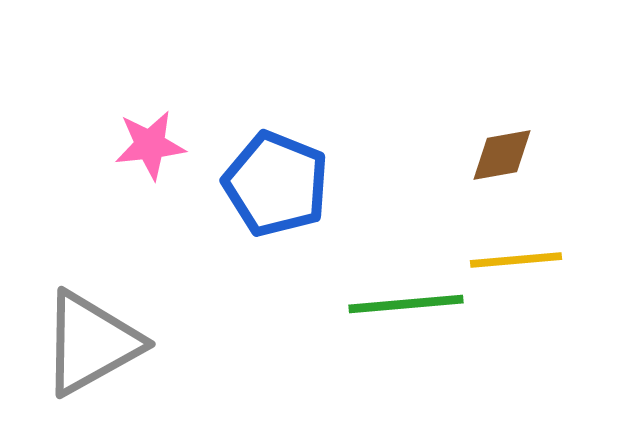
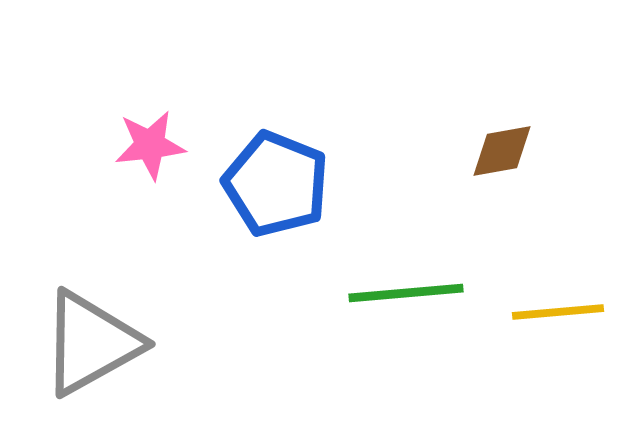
brown diamond: moved 4 px up
yellow line: moved 42 px right, 52 px down
green line: moved 11 px up
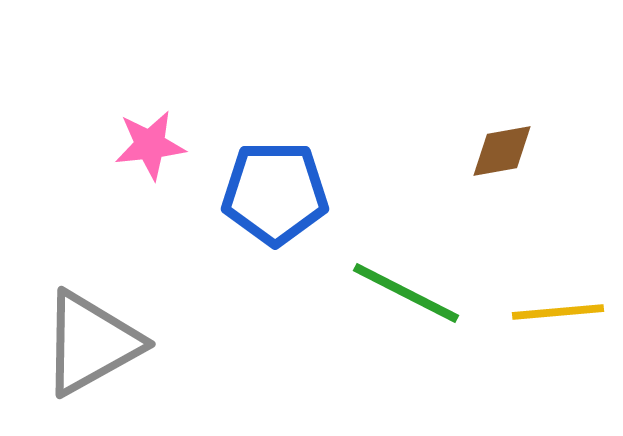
blue pentagon: moved 1 px left, 9 px down; rotated 22 degrees counterclockwise
green line: rotated 32 degrees clockwise
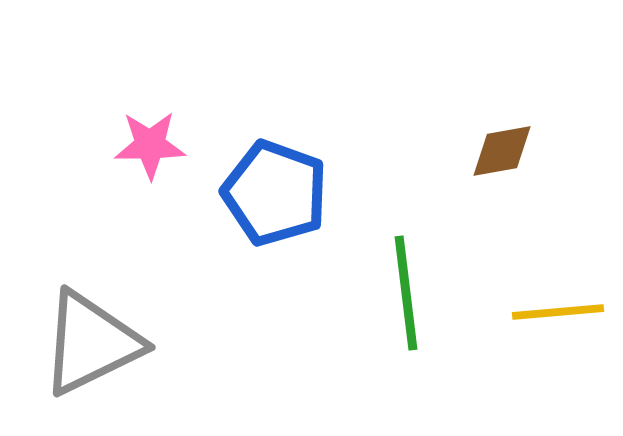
pink star: rotated 6 degrees clockwise
blue pentagon: rotated 20 degrees clockwise
green line: rotated 56 degrees clockwise
gray triangle: rotated 3 degrees clockwise
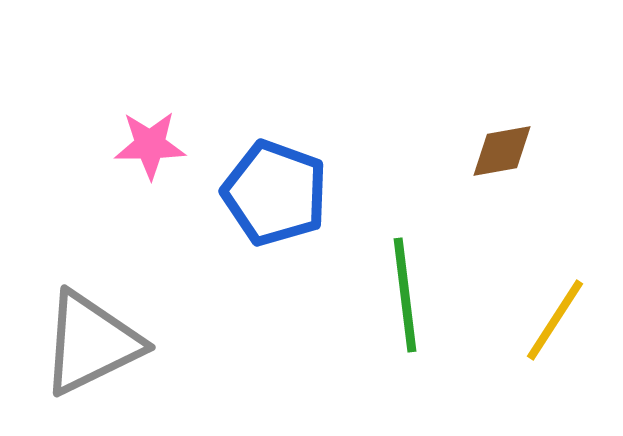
green line: moved 1 px left, 2 px down
yellow line: moved 3 px left, 8 px down; rotated 52 degrees counterclockwise
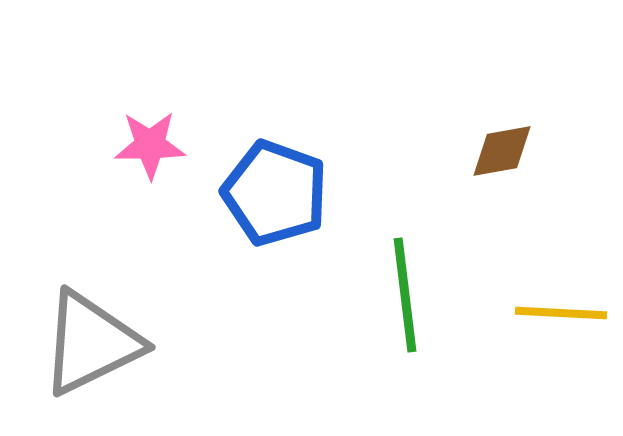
yellow line: moved 6 px right, 7 px up; rotated 60 degrees clockwise
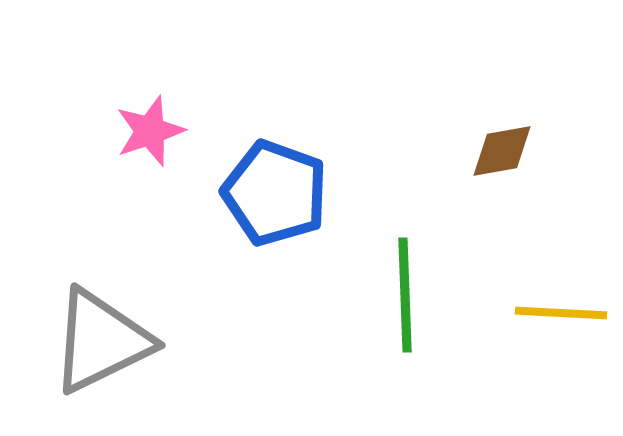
pink star: moved 14 px up; rotated 18 degrees counterclockwise
green line: rotated 5 degrees clockwise
gray triangle: moved 10 px right, 2 px up
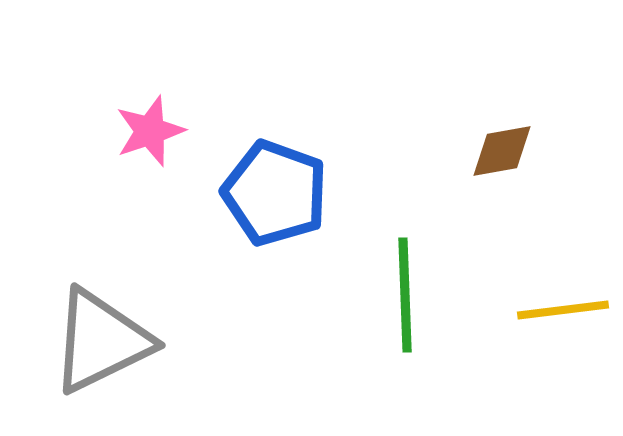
yellow line: moved 2 px right, 3 px up; rotated 10 degrees counterclockwise
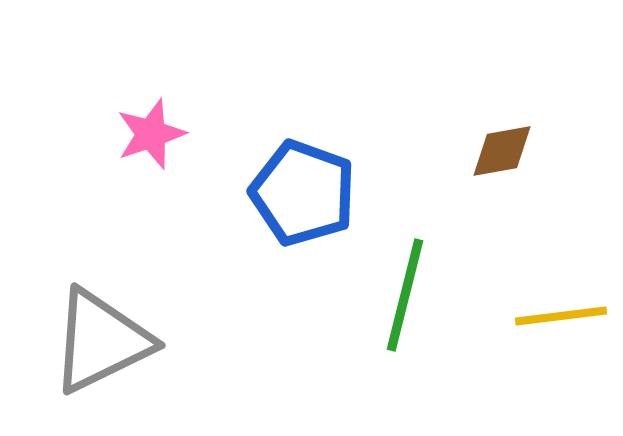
pink star: moved 1 px right, 3 px down
blue pentagon: moved 28 px right
green line: rotated 16 degrees clockwise
yellow line: moved 2 px left, 6 px down
